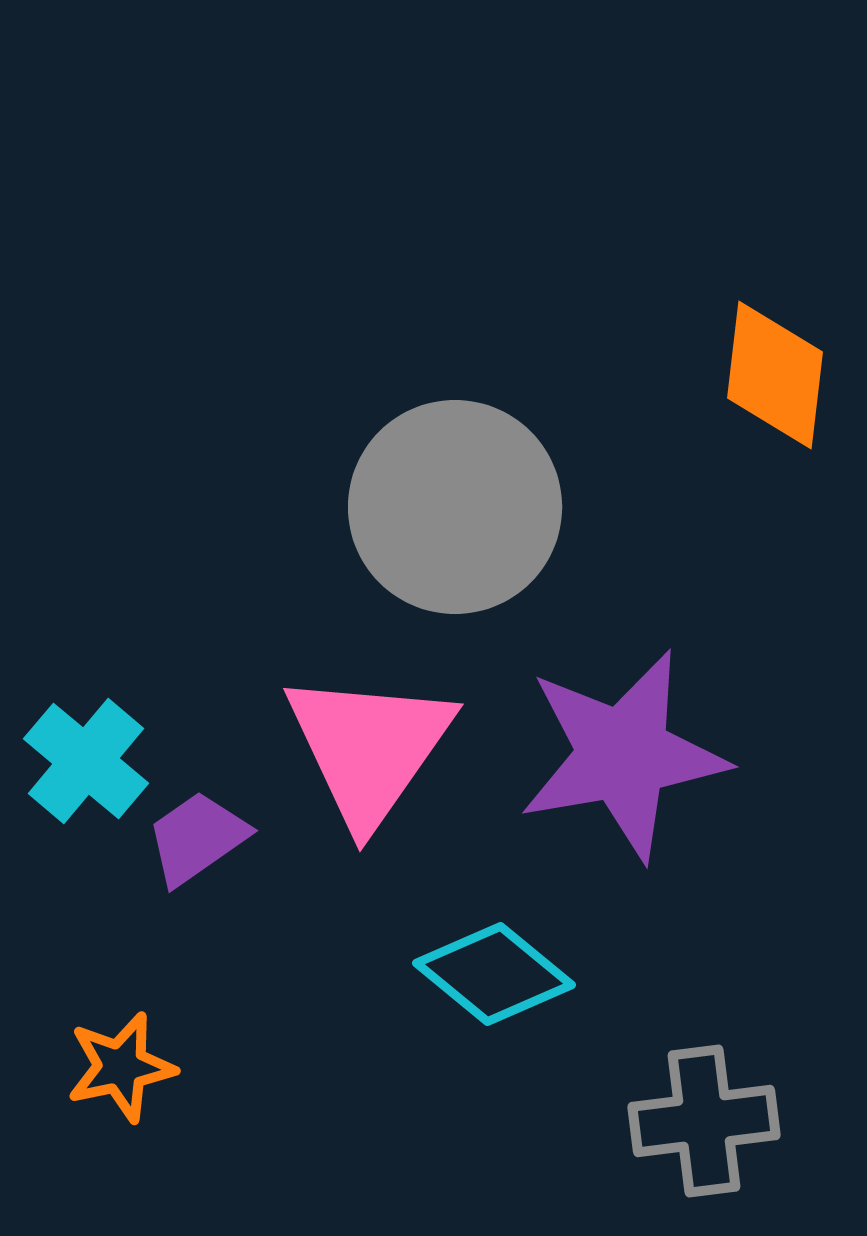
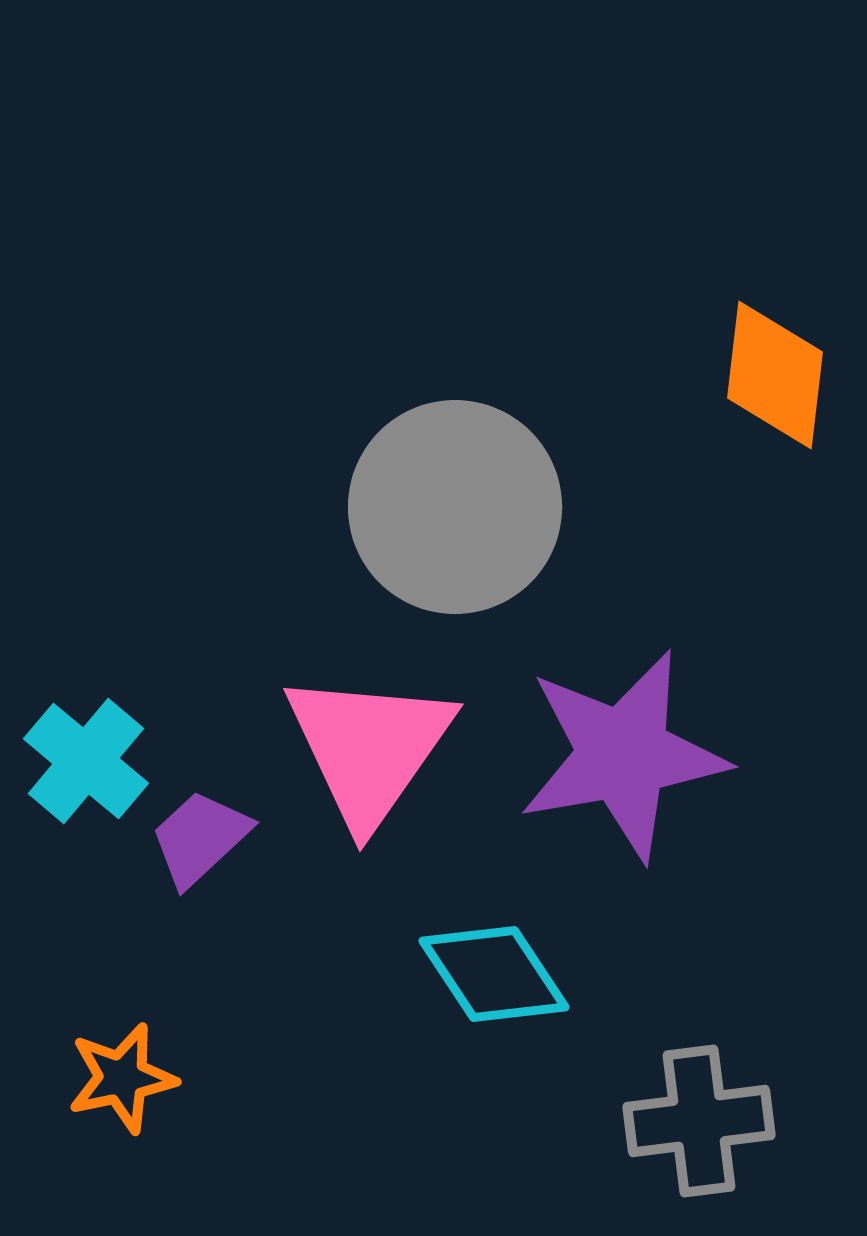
purple trapezoid: moved 3 px right; rotated 8 degrees counterclockwise
cyan diamond: rotated 17 degrees clockwise
orange star: moved 1 px right, 11 px down
gray cross: moved 5 px left
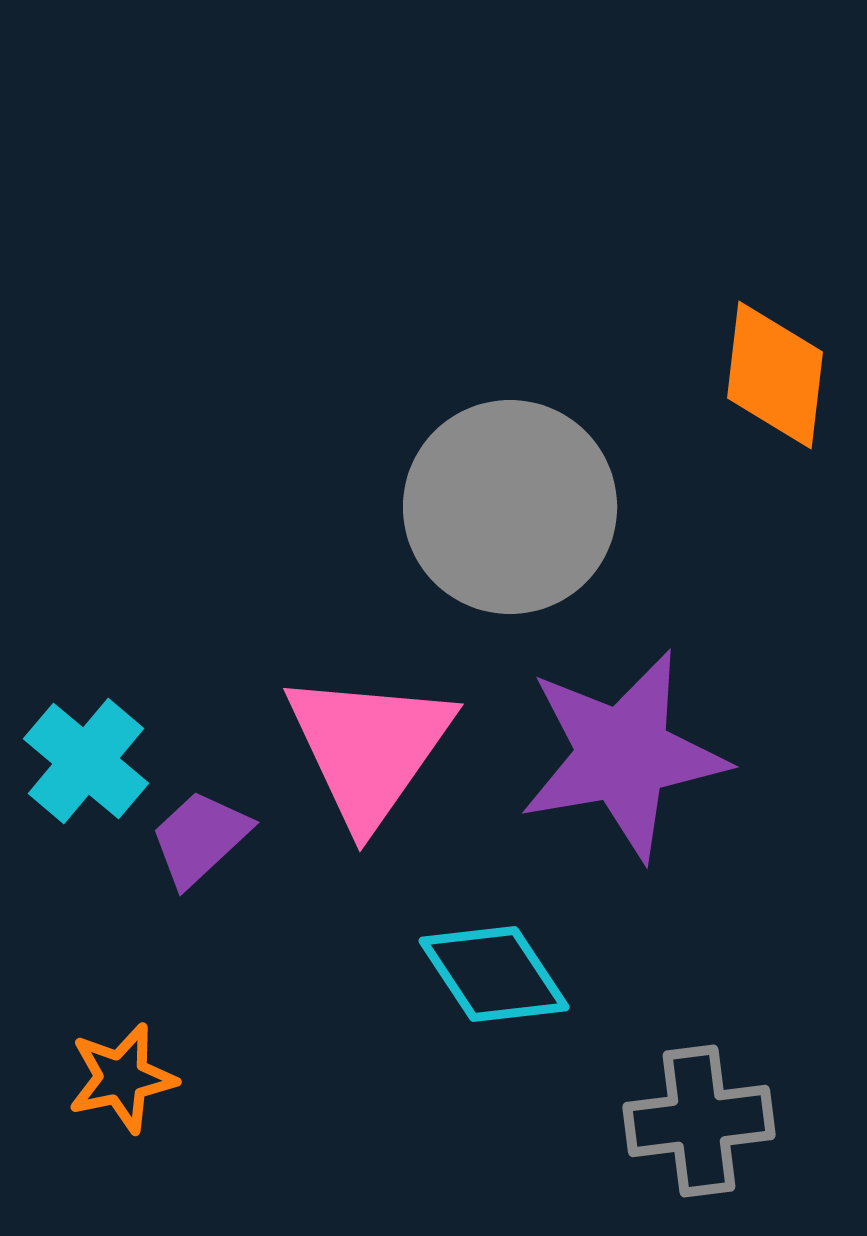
gray circle: moved 55 px right
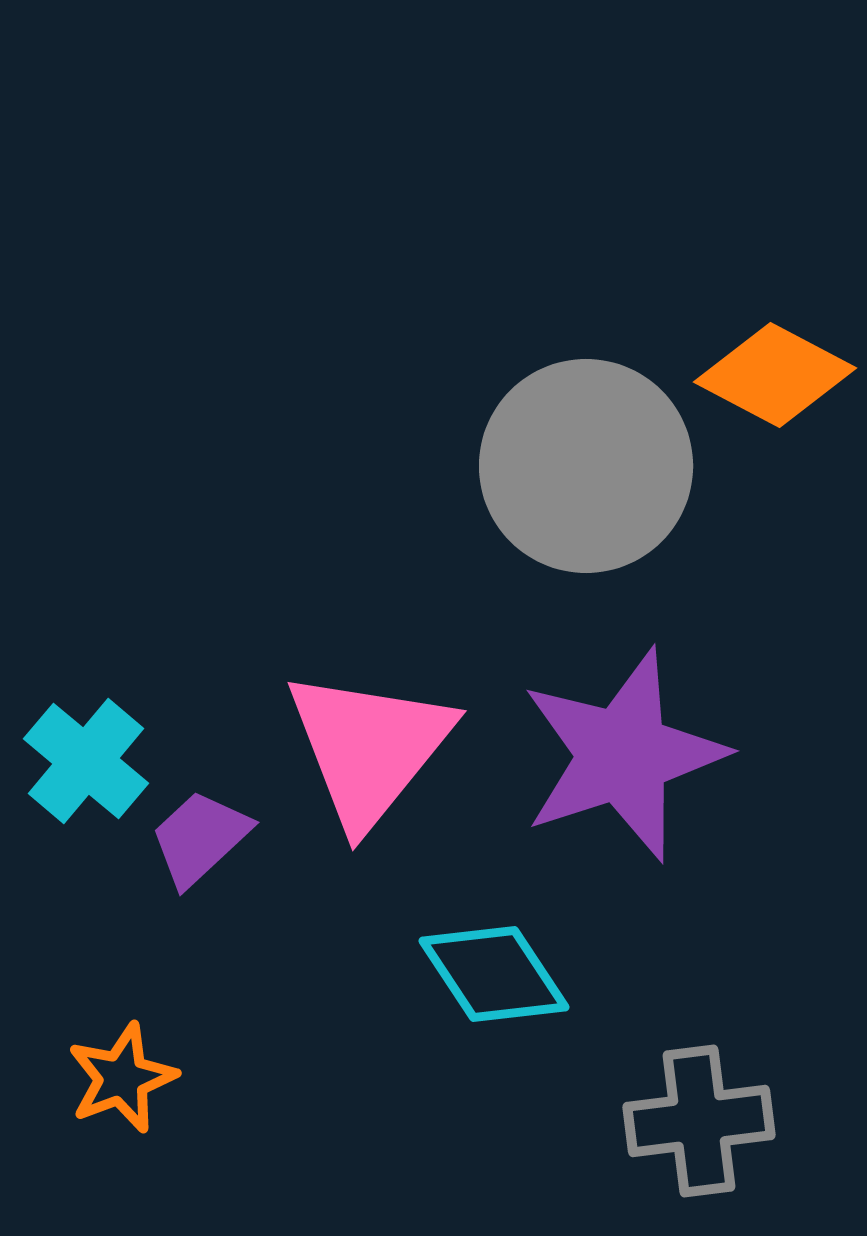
orange diamond: rotated 69 degrees counterclockwise
gray circle: moved 76 px right, 41 px up
pink triangle: rotated 4 degrees clockwise
purple star: rotated 8 degrees counterclockwise
orange star: rotated 9 degrees counterclockwise
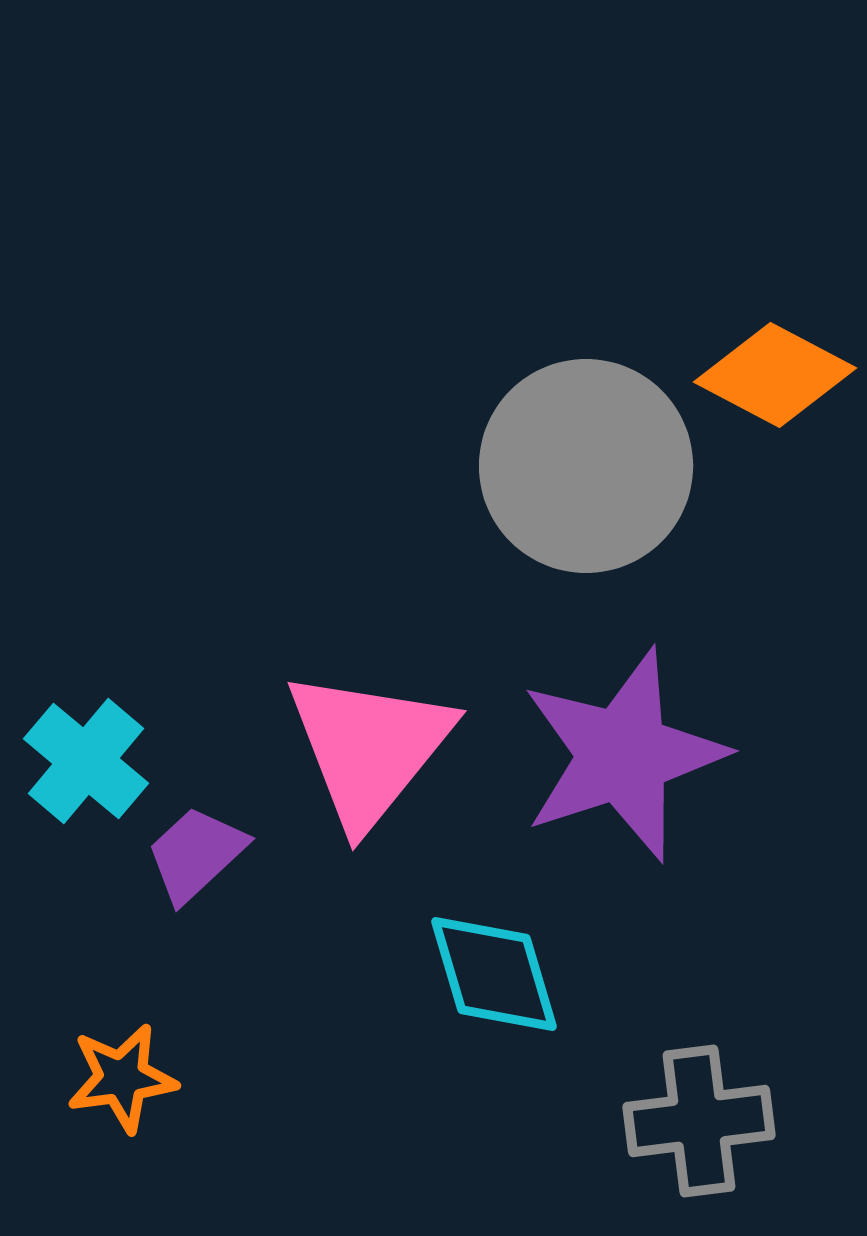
purple trapezoid: moved 4 px left, 16 px down
cyan diamond: rotated 17 degrees clockwise
orange star: rotated 13 degrees clockwise
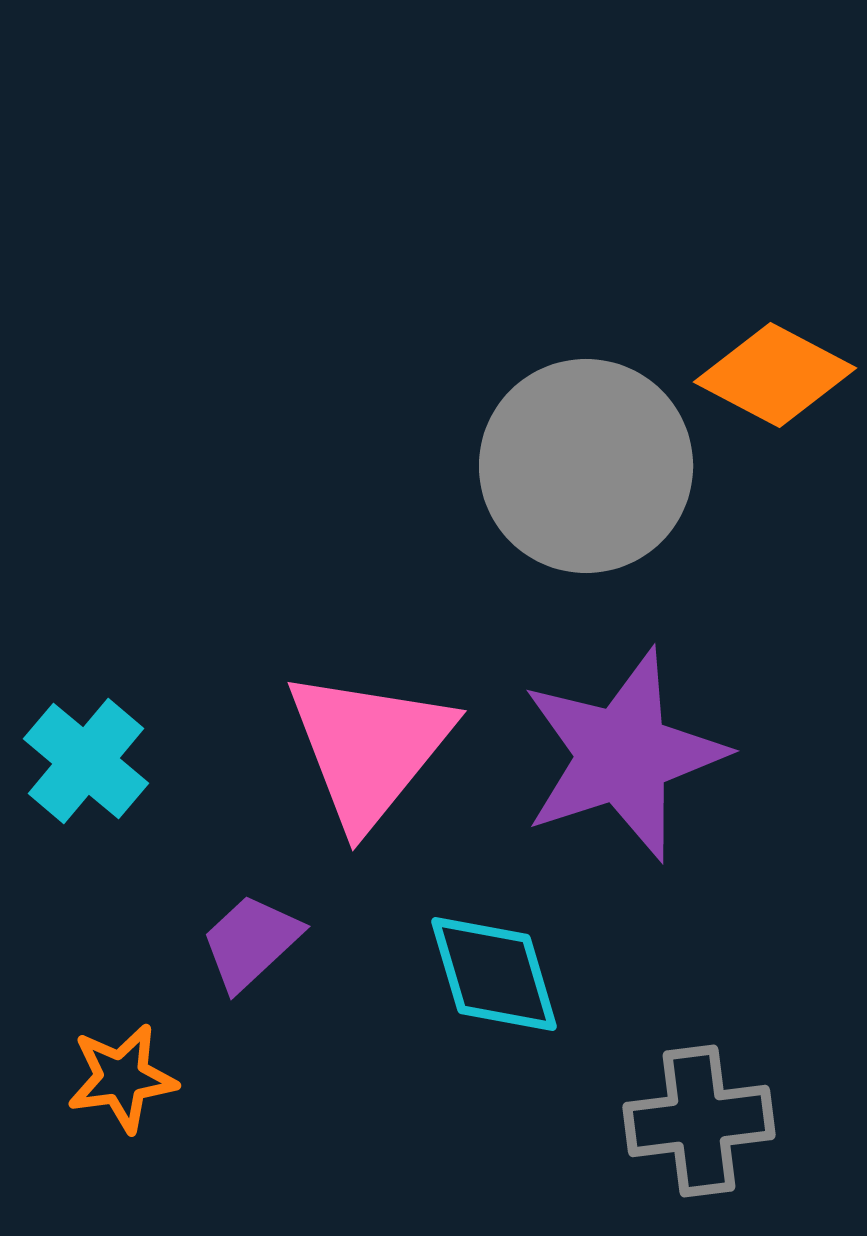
purple trapezoid: moved 55 px right, 88 px down
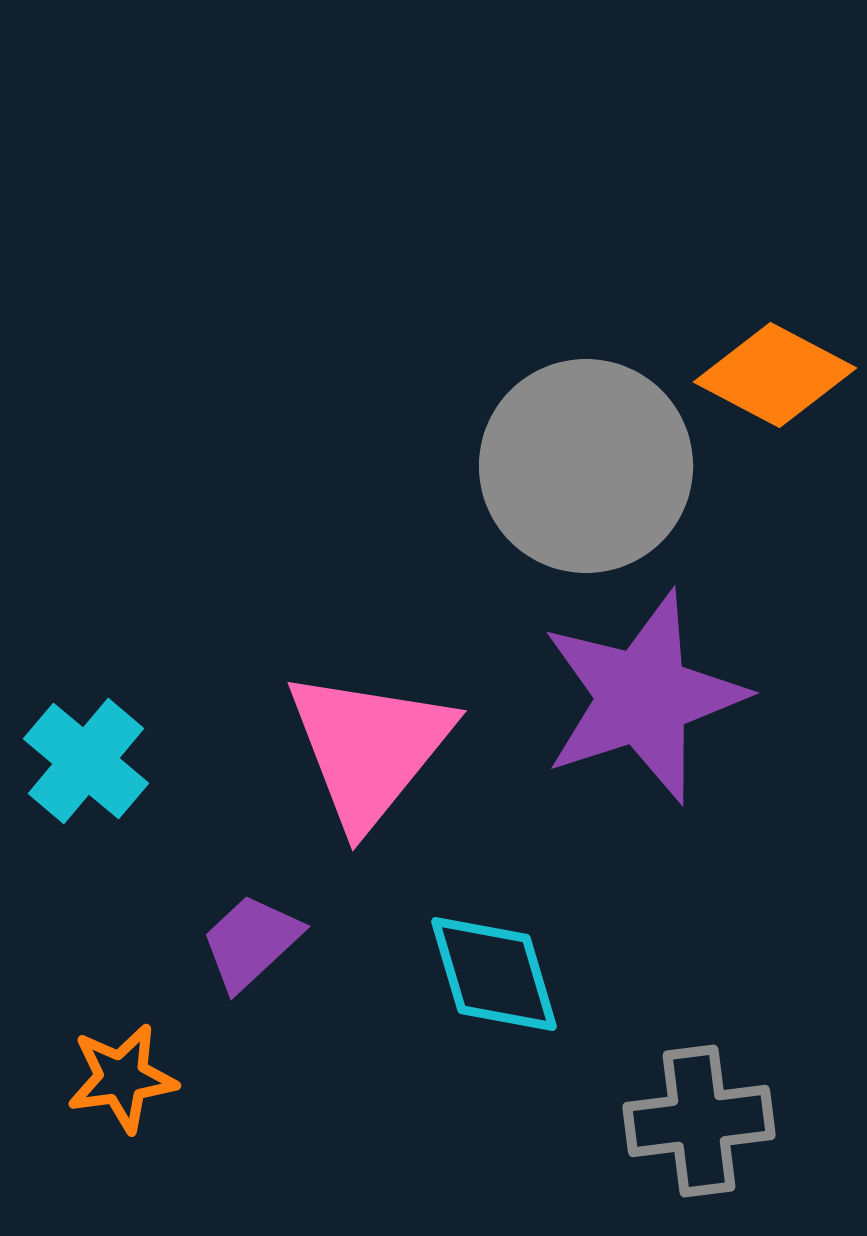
purple star: moved 20 px right, 58 px up
